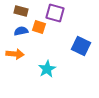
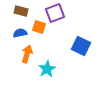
purple square: rotated 36 degrees counterclockwise
blue semicircle: moved 1 px left, 2 px down
orange arrow: moved 12 px right; rotated 78 degrees counterclockwise
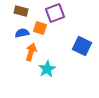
orange square: moved 1 px right, 1 px down
blue semicircle: moved 2 px right
blue square: moved 1 px right
orange arrow: moved 4 px right, 2 px up
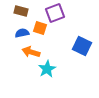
orange arrow: rotated 90 degrees counterclockwise
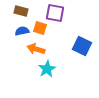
purple square: rotated 30 degrees clockwise
blue semicircle: moved 2 px up
orange arrow: moved 5 px right, 3 px up
